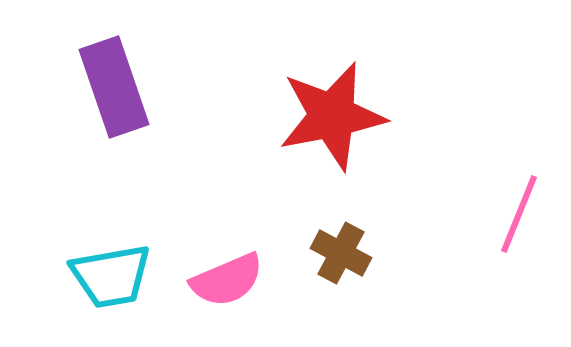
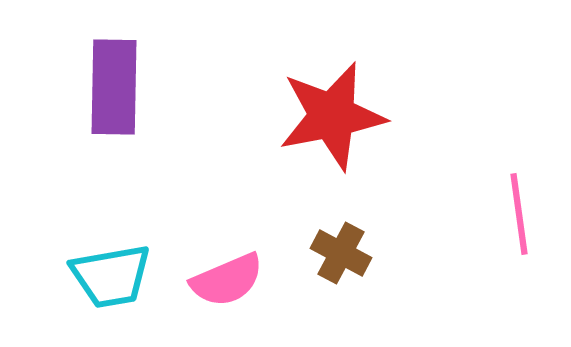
purple rectangle: rotated 20 degrees clockwise
pink line: rotated 30 degrees counterclockwise
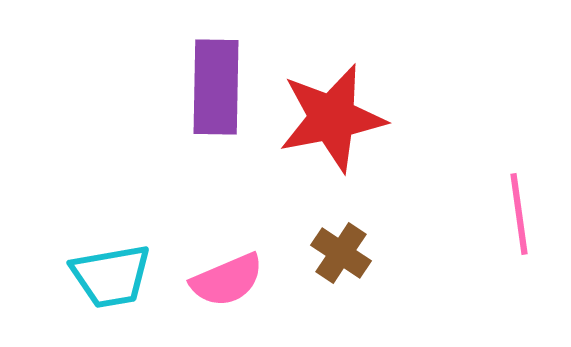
purple rectangle: moved 102 px right
red star: moved 2 px down
brown cross: rotated 6 degrees clockwise
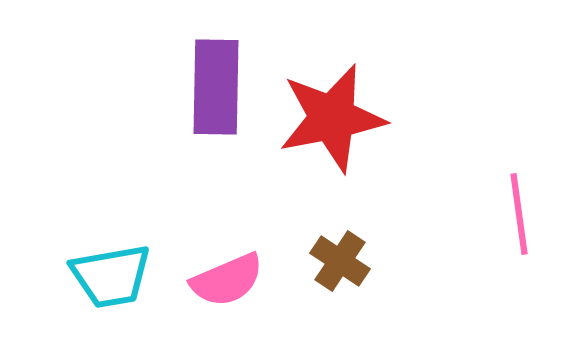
brown cross: moved 1 px left, 8 px down
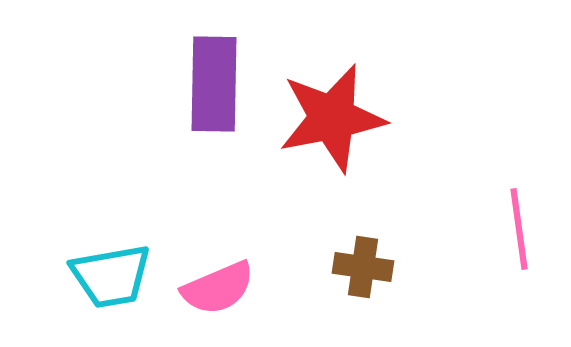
purple rectangle: moved 2 px left, 3 px up
pink line: moved 15 px down
brown cross: moved 23 px right, 6 px down; rotated 26 degrees counterclockwise
pink semicircle: moved 9 px left, 8 px down
